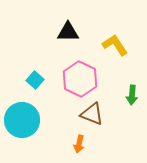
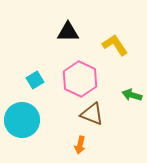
cyan square: rotated 18 degrees clockwise
green arrow: rotated 102 degrees clockwise
orange arrow: moved 1 px right, 1 px down
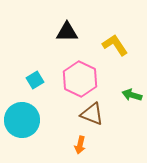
black triangle: moved 1 px left
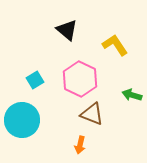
black triangle: moved 2 px up; rotated 40 degrees clockwise
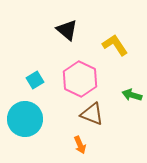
cyan circle: moved 3 px right, 1 px up
orange arrow: rotated 36 degrees counterclockwise
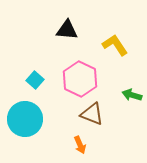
black triangle: rotated 35 degrees counterclockwise
cyan square: rotated 18 degrees counterclockwise
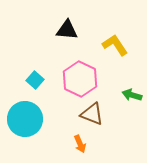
orange arrow: moved 1 px up
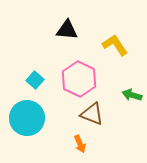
pink hexagon: moved 1 px left
cyan circle: moved 2 px right, 1 px up
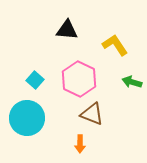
green arrow: moved 13 px up
orange arrow: rotated 24 degrees clockwise
